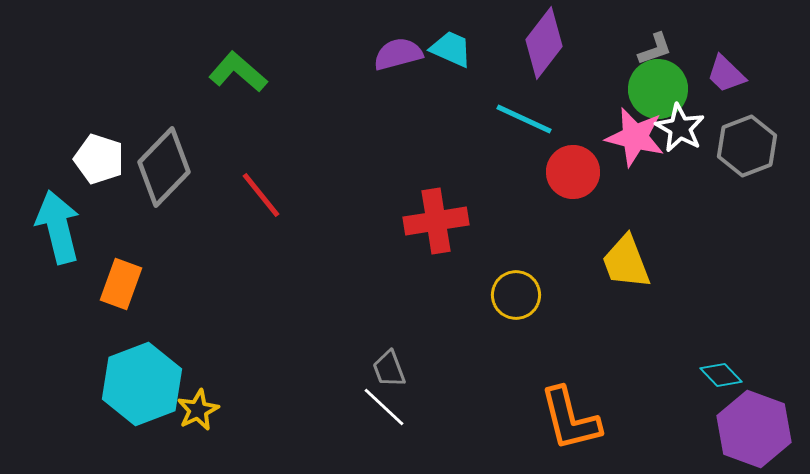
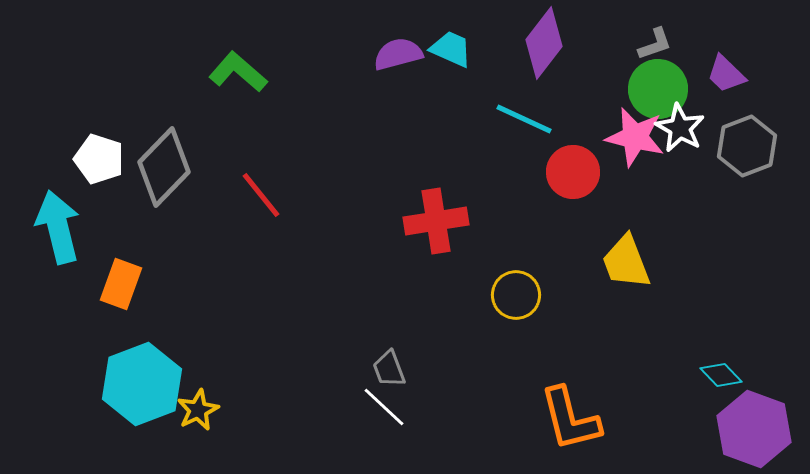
gray L-shape: moved 5 px up
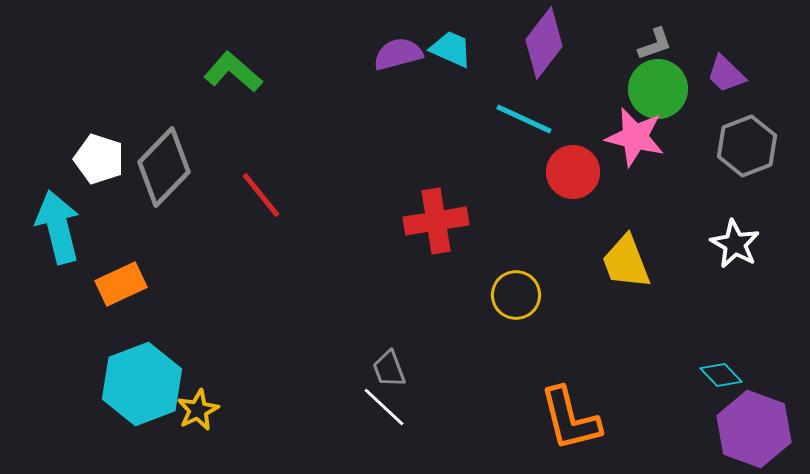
green L-shape: moved 5 px left
white star: moved 55 px right, 116 px down
orange rectangle: rotated 45 degrees clockwise
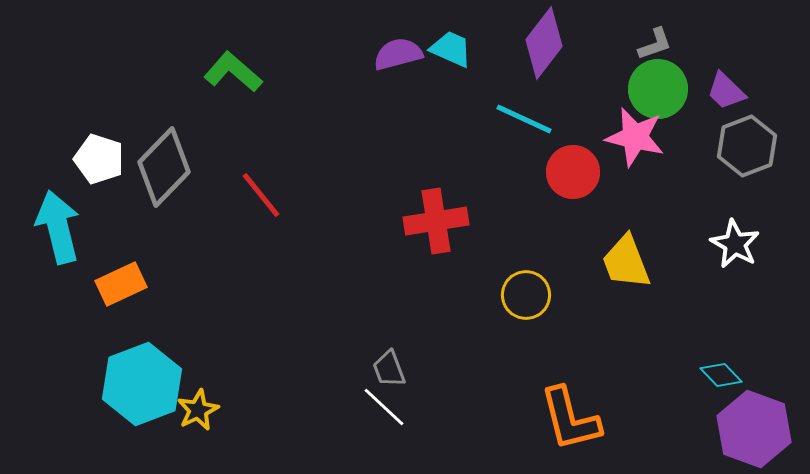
purple trapezoid: moved 17 px down
yellow circle: moved 10 px right
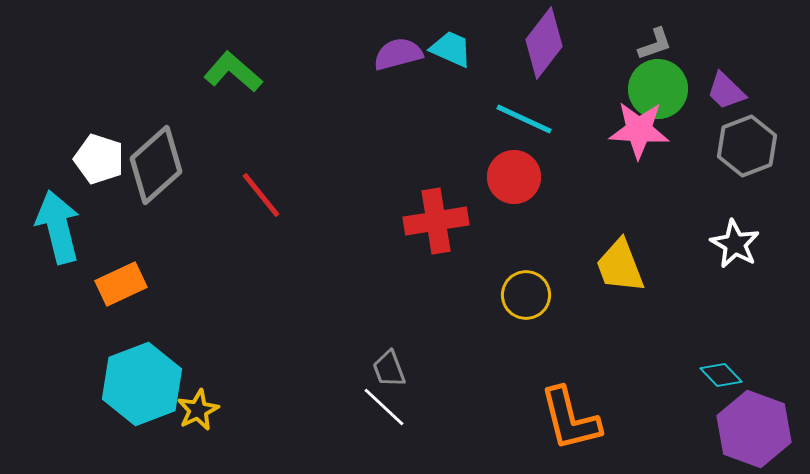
pink star: moved 4 px right, 7 px up; rotated 10 degrees counterclockwise
gray diamond: moved 8 px left, 2 px up; rotated 4 degrees clockwise
red circle: moved 59 px left, 5 px down
yellow trapezoid: moved 6 px left, 4 px down
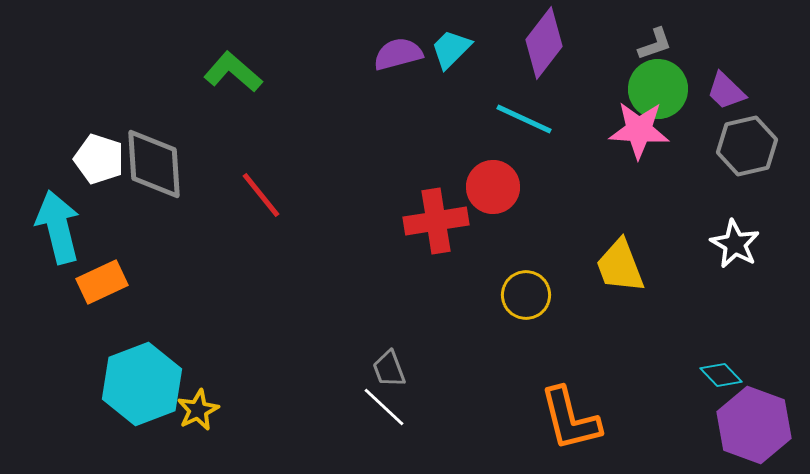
cyan trapezoid: rotated 69 degrees counterclockwise
gray hexagon: rotated 8 degrees clockwise
gray diamond: moved 2 px left, 1 px up; rotated 52 degrees counterclockwise
red circle: moved 21 px left, 10 px down
orange rectangle: moved 19 px left, 2 px up
purple hexagon: moved 4 px up
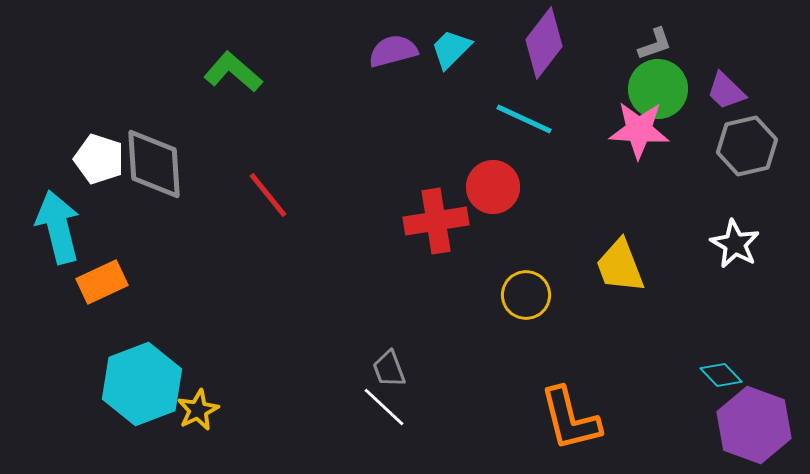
purple semicircle: moved 5 px left, 3 px up
red line: moved 7 px right
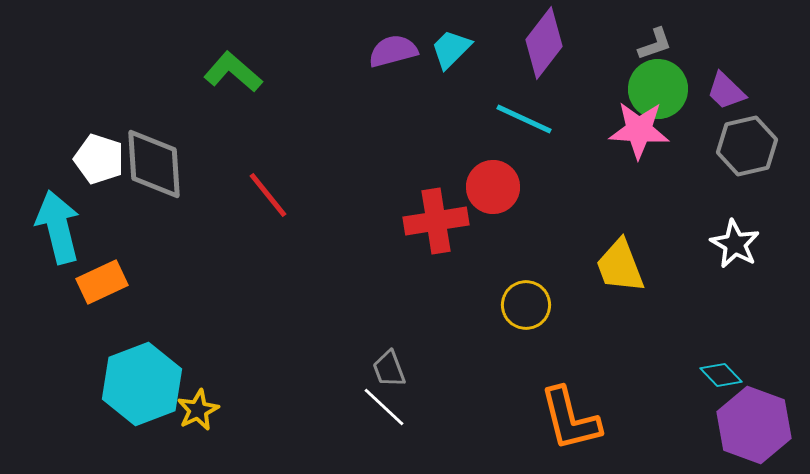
yellow circle: moved 10 px down
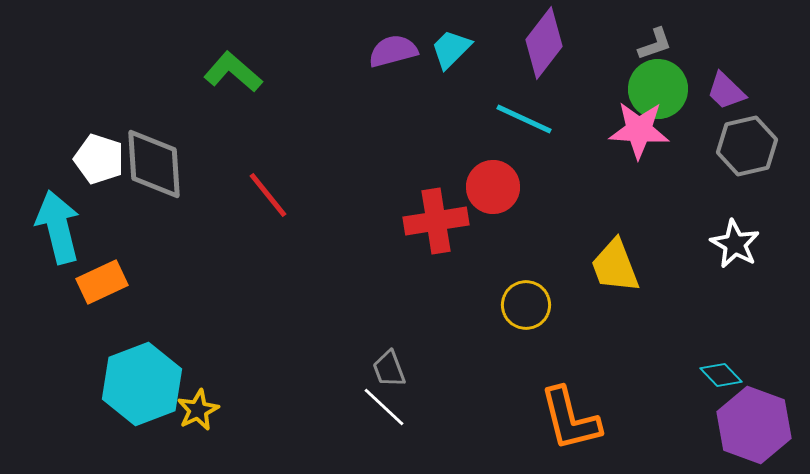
yellow trapezoid: moved 5 px left
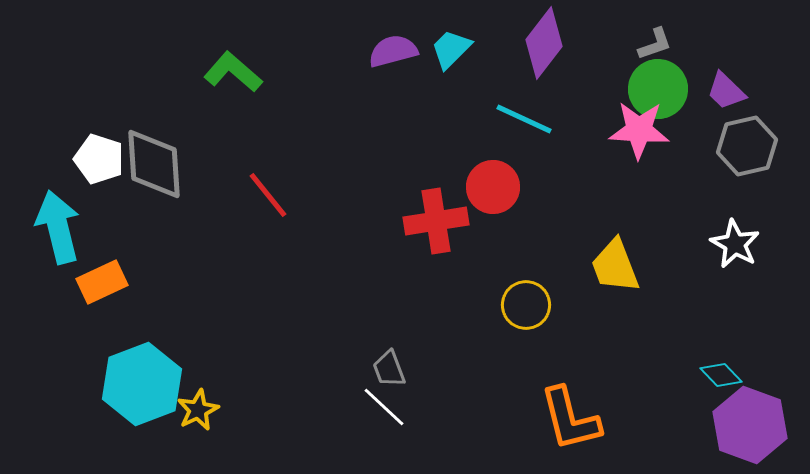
purple hexagon: moved 4 px left
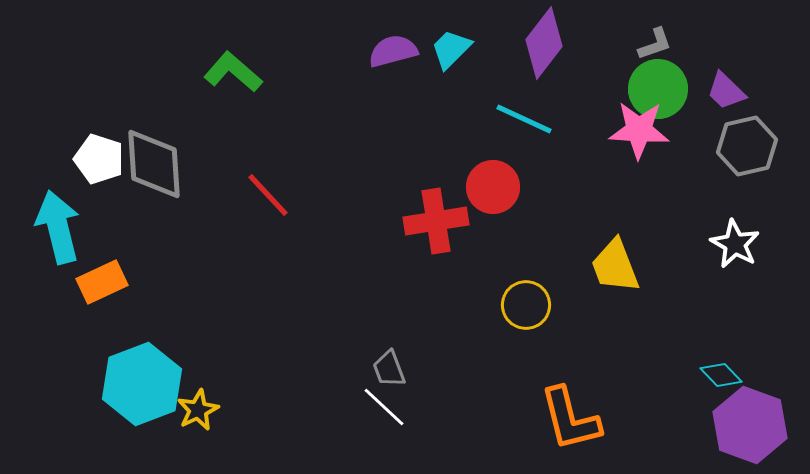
red line: rotated 4 degrees counterclockwise
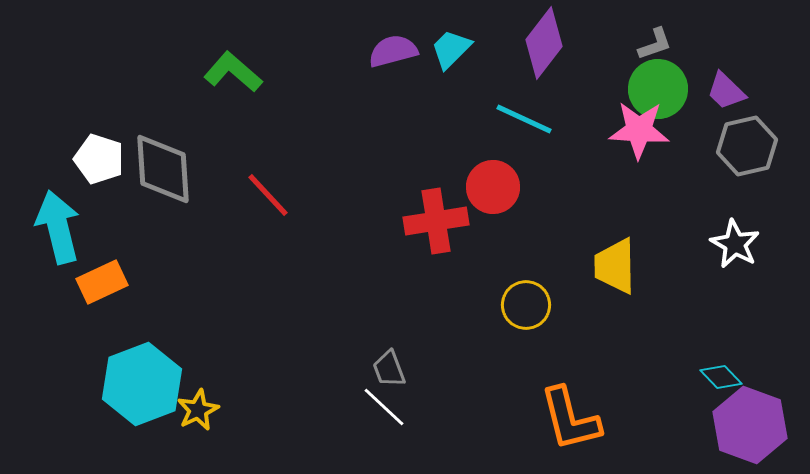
gray diamond: moved 9 px right, 5 px down
yellow trapezoid: rotated 20 degrees clockwise
cyan diamond: moved 2 px down
